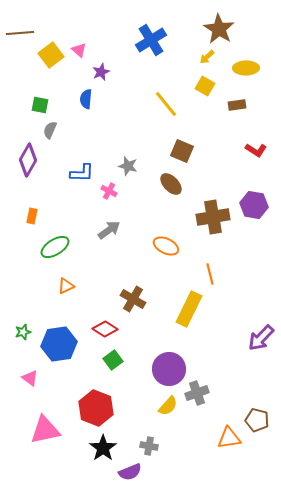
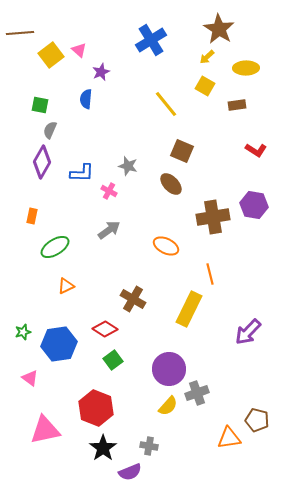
purple diamond at (28, 160): moved 14 px right, 2 px down
purple arrow at (261, 338): moved 13 px left, 6 px up
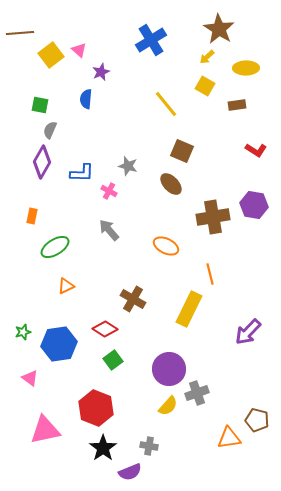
gray arrow at (109, 230): rotated 95 degrees counterclockwise
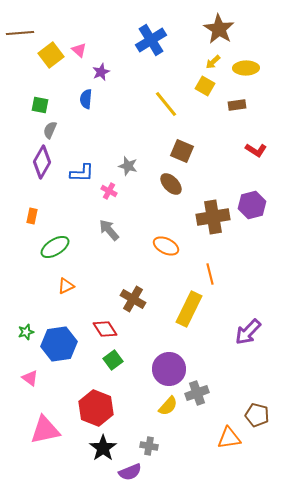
yellow arrow at (207, 57): moved 6 px right, 5 px down
purple hexagon at (254, 205): moved 2 px left; rotated 24 degrees counterclockwise
red diamond at (105, 329): rotated 25 degrees clockwise
green star at (23, 332): moved 3 px right
brown pentagon at (257, 420): moved 5 px up
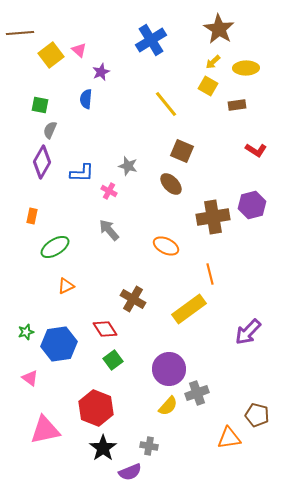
yellow square at (205, 86): moved 3 px right
yellow rectangle at (189, 309): rotated 28 degrees clockwise
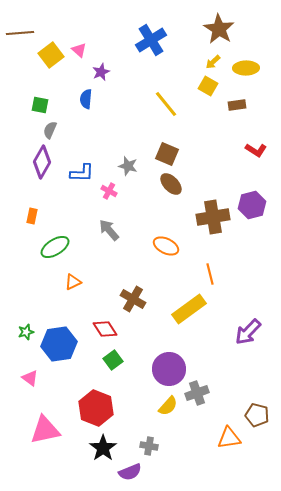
brown square at (182, 151): moved 15 px left, 3 px down
orange triangle at (66, 286): moved 7 px right, 4 px up
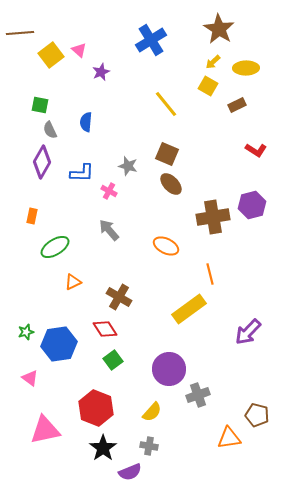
blue semicircle at (86, 99): moved 23 px down
brown rectangle at (237, 105): rotated 18 degrees counterclockwise
gray semicircle at (50, 130): rotated 48 degrees counterclockwise
brown cross at (133, 299): moved 14 px left, 2 px up
gray cross at (197, 393): moved 1 px right, 2 px down
yellow semicircle at (168, 406): moved 16 px left, 6 px down
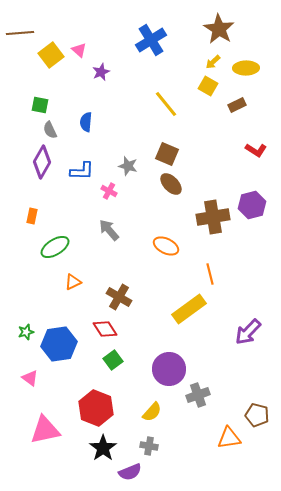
blue L-shape at (82, 173): moved 2 px up
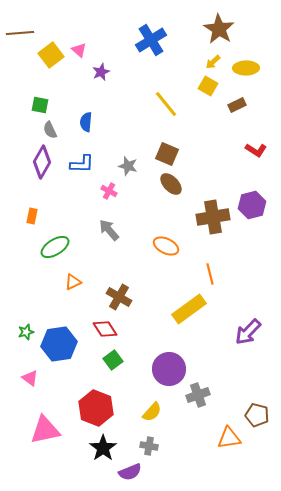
blue L-shape at (82, 171): moved 7 px up
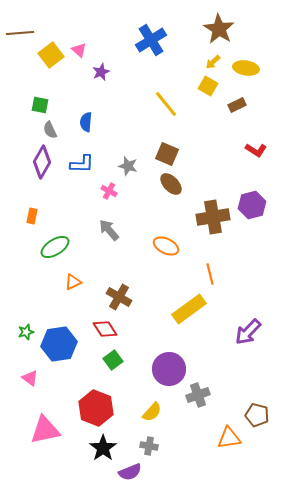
yellow ellipse at (246, 68): rotated 10 degrees clockwise
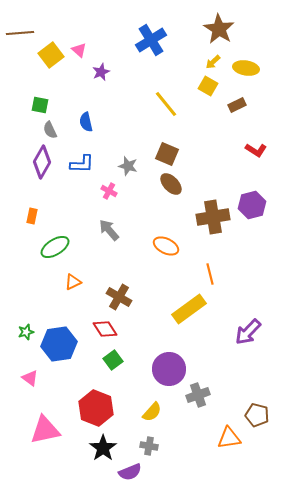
blue semicircle at (86, 122): rotated 18 degrees counterclockwise
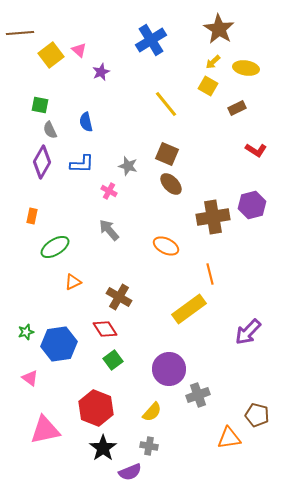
brown rectangle at (237, 105): moved 3 px down
